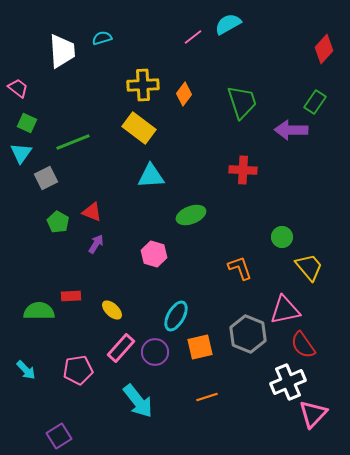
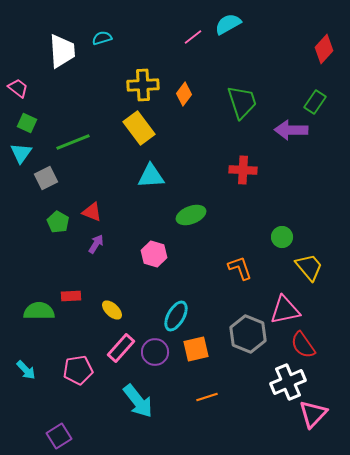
yellow rectangle at (139, 128): rotated 16 degrees clockwise
orange square at (200, 347): moved 4 px left, 2 px down
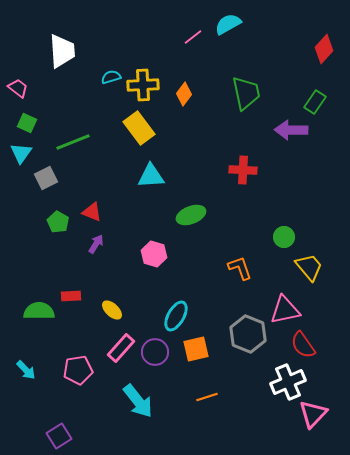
cyan semicircle at (102, 38): moved 9 px right, 39 px down
green trapezoid at (242, 102): moved 4 px right, 9 px up; rotated 6 degrees clockwise
green circle at (282, 237): moved 2 px right
